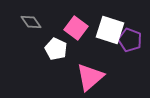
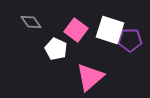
pink square: moved 2 px down
purple pentagon: rotated 20 degrees counterclockwise
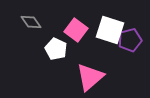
purple pentagon: rotated 15 degrees counterclockwise
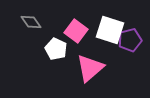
pink square: moved 1 px down
pink triangle: moved 9 px up
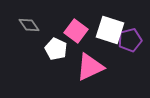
gray diamond: moved 2 px left, 3 px down
pink triangle: moved 1 px up; rotated 16 degrees clockwise
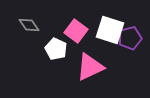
purple pentagon: moved 2 px up
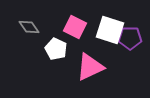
gray diamond: moved 2 px down
pink square: moved 1 px left, 4 px up; rotated 10 degrees counterclockwise
purple pentagon: rotated 15 degrees clockwise
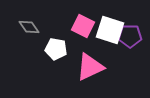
pink square: moved 8 px right, 1 px up
purple pentagon: moved 2 px up
white pentagon: rotated 15 degrees counterclockwise
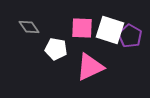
pink square: moved 1 px left, 2 px down; rotated 25 degrees counterclockwise
purple pentagon: rotated 30 degrees clockwise
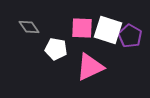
white square: moved 2 px left
